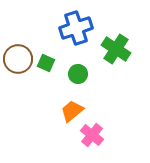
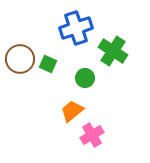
green cross: moved 3 px left, 2 px down
brown circle: moved 2 px right
green square: moved 2 px right, 1 px down
green circle: moved 7 px right, 4 px down
pink cross: rotated 20 degrees clockwise
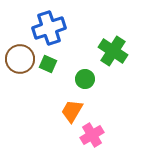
blue cross: moved 27 px left
green circle: moved 1 px down
orange trapezoid: rotated 20 degrees counterclockwise
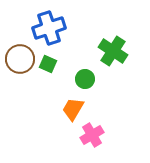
orange trapezoid: moved 1 px right, 2 px up
